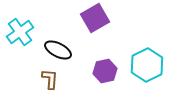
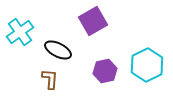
purple square: moved 2 px left, 3 px down
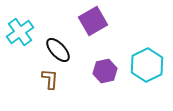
black ellipse: rotated 20 degrees clockwise
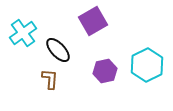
cyan cross: moved 3 px right, 1 px down
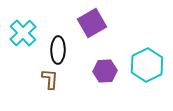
purple square: moved 1 px left, 2 px down
cyan cross: rotated 8 degrees counterclockwise
black ellipse: rotated 44 degrees clockwise
purple hexagon: rotated 10 degrees clockwise
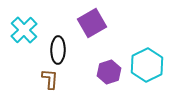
cyan cross: moved 1 px right, 3 px up
purple hexagon: moved 4 px right, 1 px down; rotated 15 degrees counterclockwise
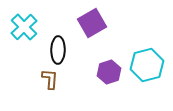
cyan cross: moved 3 px up
cyan hexagon: rotated 12 degrees clockwise
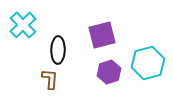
purple square: moved 10 px right, 12 px down; rotated 16 degrees clockwise
cyan cross: moved 1 px left, 2 px up
cyan hexagon: moved 1 px right, 2 px up
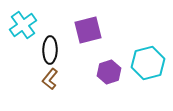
cyan cross: rotated 8 degrees clockwise
purple square: moved 14 px left, 5 px up
black ellipse: moved 8 px left
brown L-shape: rotated 145 degrees counterclockwise
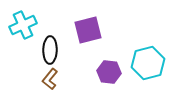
cyan cross: rotated 12 degrees clockwise
purple hexagon: rotated 25 degrees clockwise
